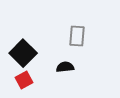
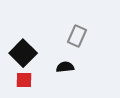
gray rectangle: rotated 20 degrees clockwise
red square: rotated 30 degrees clockwise
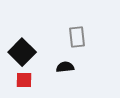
gray rectangle: moved 1 px down; rotated 30 degrees counterclockwise
black square: moved 1 px left, 1 px up
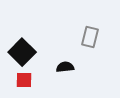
gray rectangle: moved 13 px right; rotated 20 degrees clockwise
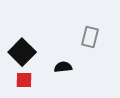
black semicircle: moved 2 px left
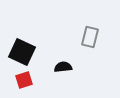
black square: rotated 20 degrees counterclockwise
red square: rotated 18 degrees counterclockwise
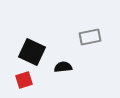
gray rectangle: rotated 65 degrees clockwise
black square: moved 10 px right
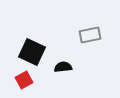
gray rectangle: moved 2 px up
red square: rotated 12 degrees counterclockwise
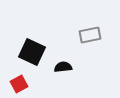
red square: moved 5 px left, 4 px down
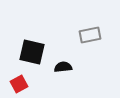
black square: rotated 12 degrees counterclockwise
